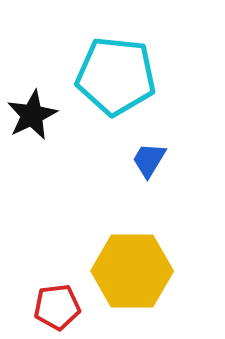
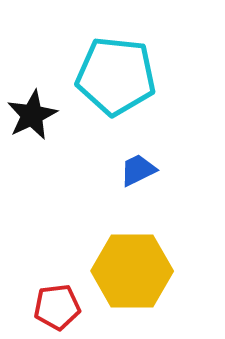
blue trapezoid: moved 11 px left, 10 px down; rotated 33 degrees clockwise
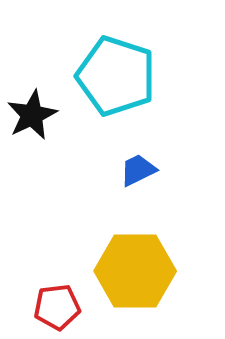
cyan pentagon: rotated 12 degrees clockwise
yellow hexagon: moved 3 px right
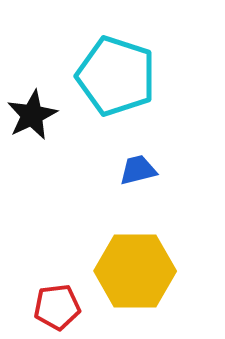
blue trapezoid: rotated 12 degrees clockwise
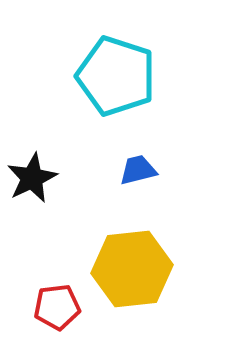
black star: moved 63 px down
yellow hexagon: moved 3 px left, 2 px up; rotated 6 degrees counterclockwise
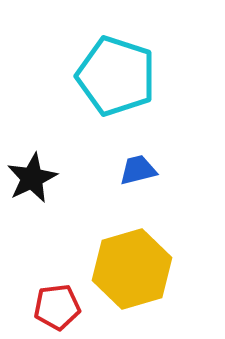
yellow hexagon: rotated 10 degrees counterclockwise
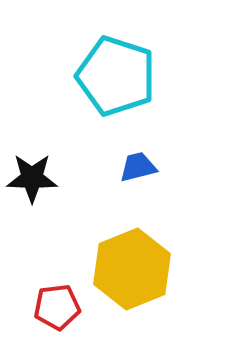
blue trapezoid: moved 3 px up
black star: rotated 27 degrees clockwise
yellow hexagon: rotated 6 degrees counterclockwise
